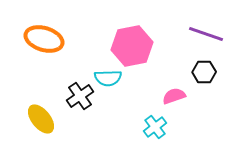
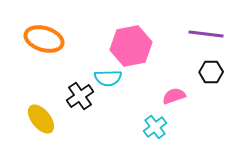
purple line: rotated 12 degrees counterclockwise
pink hexagon: moved 1 px left
black hexagon: moved 7 px right
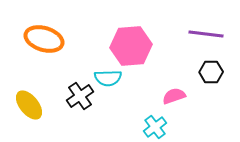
pink hexagon: rotated 6 degrees clockwise
yellow ellipse: moved 12 px left, 14 px up
